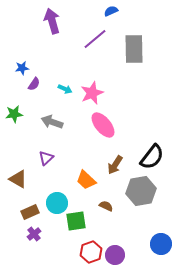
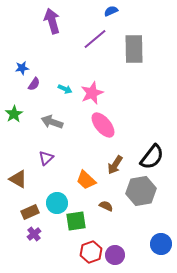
green star: rotated 24 degrees counterclockwise
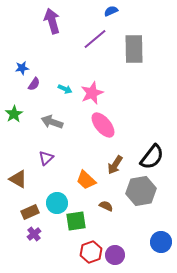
blue circle: moved 2 px up
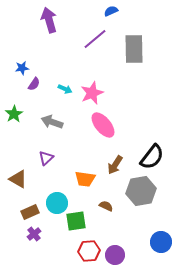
purple arrow: moved 3 px left, 1 px up
orange trapezoid: moved 1 px left, 1 px up; rotated 35 degrees counterclockwise
red hexagon: moved 2 px left, 1 px up; rotated 15 degrees clockwise
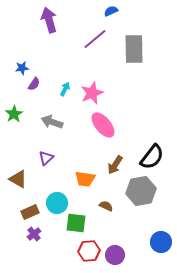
cyan arrow: rotated 88 degrees counterclockwise
green square: moved 2 px down; rotated 15 degrees clockwise
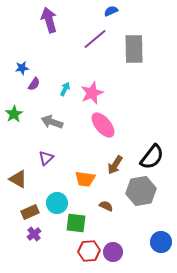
purple circle: moved 2 px left, 3 px up
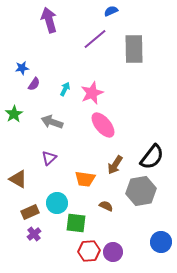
purple triangle: moved 3 px right
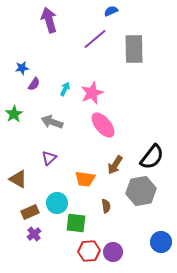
brown semicircle: rotated 56 degrees clockwise
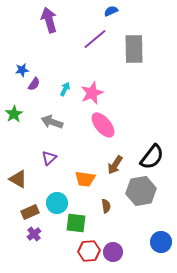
blue star: moved 2 px down
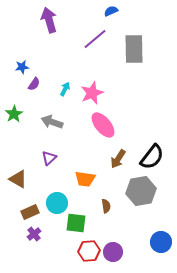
blue star: moved 3 px up
brown arrow: moved 3 px right, 6 px up
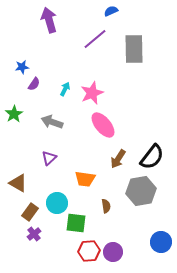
brown triangle: moved 4 px down
brown rectangle: rotated 30 degrees counterclockwise
